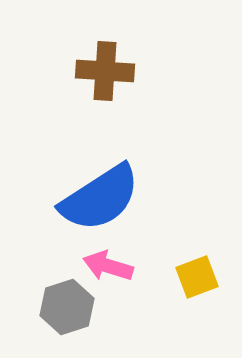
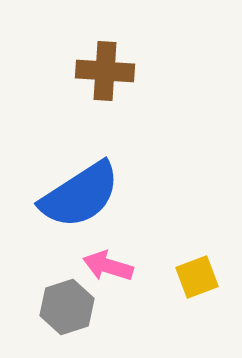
blue semicircle: moved 20 px left, 3 px up
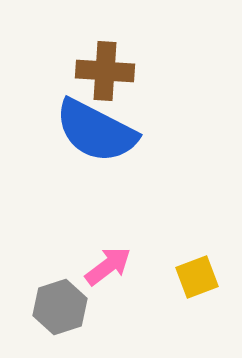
blue semicircle: moved 16 px right, 64 px up; rotated 60 degrees clockwise
pink arrow: rotated 126 degrees clockwise
gray hexagon: moved 7 px left
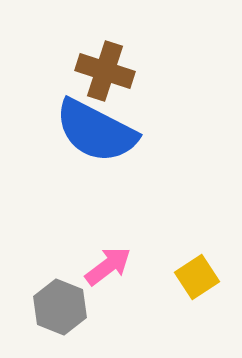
brown cross: rotated 14 degrees clockwise
yellow square: rotated 12 degrees counterclockwise
gray hexagon: rotated 20 degrees counterclockwise
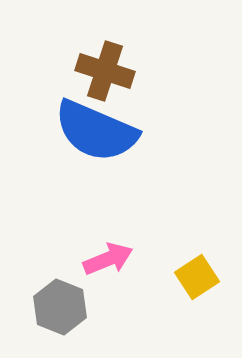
blue semicircle: rotated 4 degrees counterclockwise
pink arrow: moved 7 px up; rotated 15 degrees clockwise
